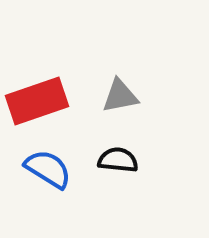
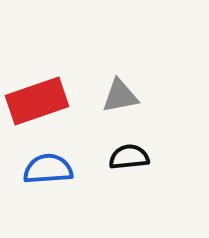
black semicircle: moved 11 px right, 3 px up; rotated 12 degrees counterclockwise
blue semicircle: rotated 36 degrees counterclockwise
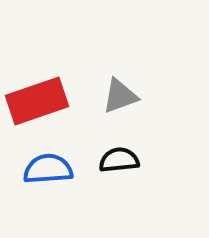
gray triangle: rotated 9 degrees counterclockwise
black semicircle: moved 10 px left, 3 px down
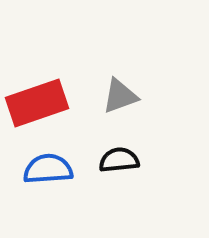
red rectangle: moved 2 px down
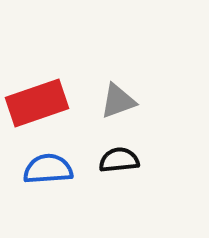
gray triangle: moved 2 px left, 5 px down
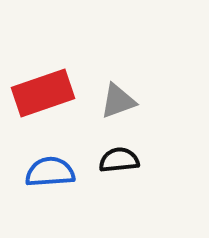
red rectangle: moved 6 px right, 10 px up
blue semicircle: moved 2 px right, 3 px down
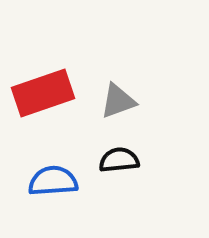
blue semicircle: moved 3 px right, 9 px down
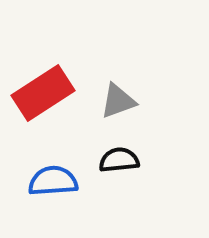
red rectangle: rotated 14 degrees counterclockwise
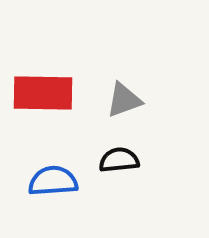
red rectangle: rotated 34 degrees clockwise
gray triangle: moved 6 px right, 1 px up
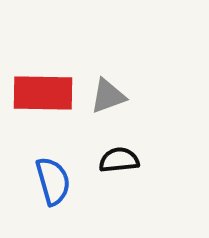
gray triangle: moved 16 px left, 4 px up
blue semicircle: rotated 78 degrees clockwise
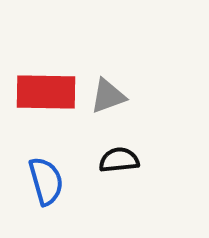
red rectangle: moved 3 px right, 1 px up
blue semicircle: moved 7 px left
